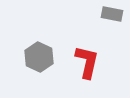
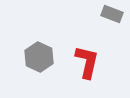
gray rectangle: rotated 10 degrees clockwise
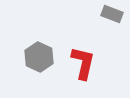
red L-shape: moved 4 px left, 1 px down
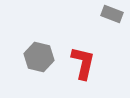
gray hexagon: rotated 12 degrees counterclockwise
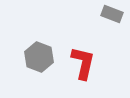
gray hexagon: rotated 8 degrees clockwise
